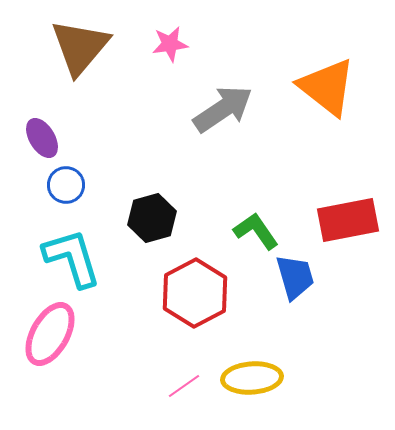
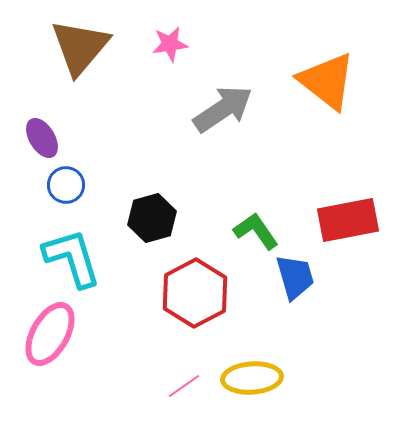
orange triangle: moved 6 px up
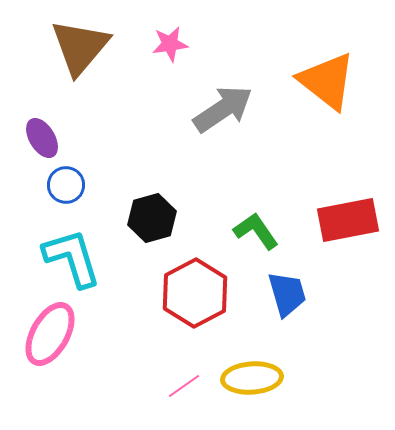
blue trapezoid: moved 8 px left, 17 px down
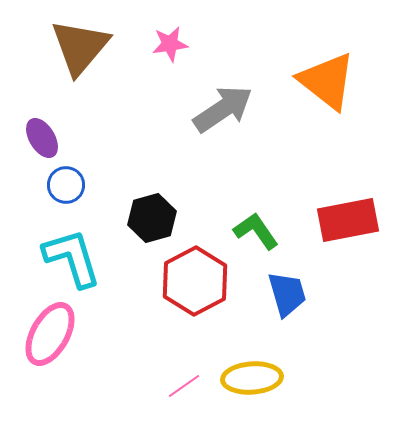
red hexagon: moved 12 px up
